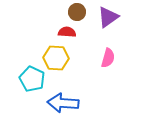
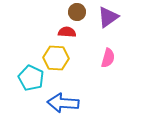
cyan pentagon: moved 1 px left, 1 px up
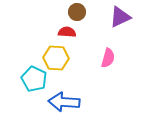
purple triangle: moved 12 px right; rotated 10 degrees clockwise
cyan pentagon: moved 3 px right, 1 px down
blue arrow: moved 1 px right, 1 px up
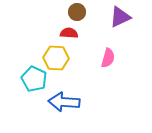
red semicircle: moved 2 px right, 1 px down
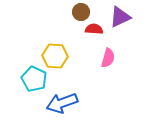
brown circle: moved 4 px right
red semicircle: moved 25 px right, 4 px up
yellow hexagon: moved 1 px left, 2 px up
blue arrow: moved 2 px left, 1 px down; rotated 24 degrees counterclockwise
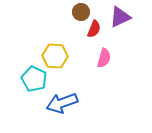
red semicircle: rotated 108 degrees clockwise
pink semicircle: moved 4 px left
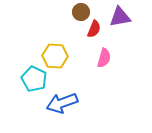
purple triangle: rotated 15 degrees clockwise
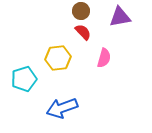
brown circle: moved 1 px up
red semicircle: moved 11 px left, 3 px down; rotated 66 degrees counterclockwise
yellow hexagon: moved 3 px right, 2 px down; rotated 10 degrees counterclockwise
cyan pentagon: moved 10 px left; rotated 30 degrees clockwise
blue arrow: moved 5 px down
